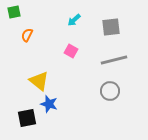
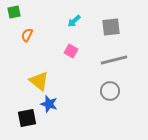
cyan arrow: moved 1 px down
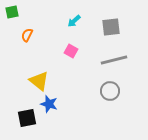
green square: moved 2 px left
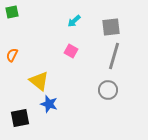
orange semicircle: moved 15 px left, 20 px down
gray line: moved 4 px up; rotated 60 degrees counterclockwise
gray circle: moved 2 px left, 1 px up
black square: moved 7 px left
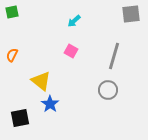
gray square: moved 20 px right, 13 px up
yellow triangle: moved 2 px right
blue star: moved 1 px right; rotated 18 degrees clockwise
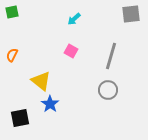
cyan arrow: moved 2 px up
gray line: moved 3 px left
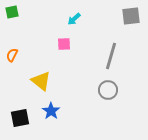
gray square: moved 2 px down
pink square: moved 7 px left, 7 px up; rotated 32 degrees counterclockwise
blue star: moved 1 px right, 7 px down
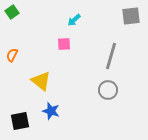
green square: rotated 24 degrees counterclockwise
cyan arrow: moved 1 px down
blue star: rotated 18 degrees counterclockwise
black square: moved 3 px down
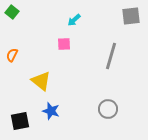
green square: rotated 16 degrees counterclockwise
gray circle: moved 19 px down
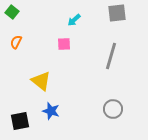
gray square: moved 14 px left, 3 px up
orange semicircle: moved 4 px right, 13 px up
gray circle: moved 5 px right
